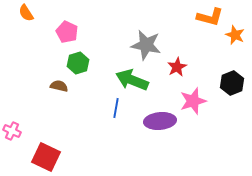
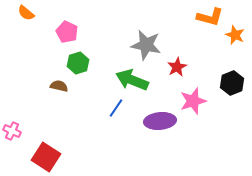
orange semicircle: rotated 18 degrees counterclockwise
blue line: rotated 24 degrees clockwise
red square: rotated 8 degrees clockwise
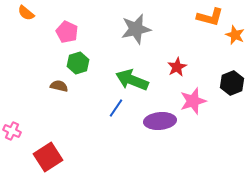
gray star: moved 10 px left, 16 px up; rotated 24 degrees counterclockwise
red square: moved 2 px right; rotated 24 degrees clockwise
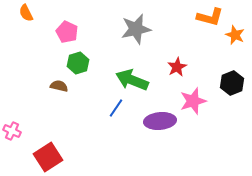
orange semicircle: rotated 24 degrees clockwise
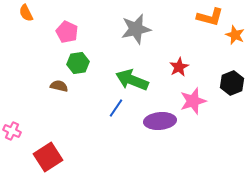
green hexagon: rotated 10 degrees clockwise
red star: moved 2 px right
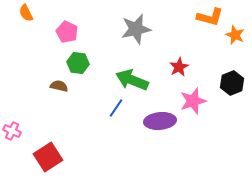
green hexagon: rotated 15 degrees clockwise
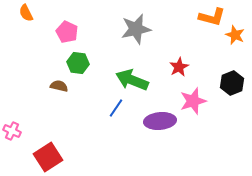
orange L-shape: moved 2 px right
